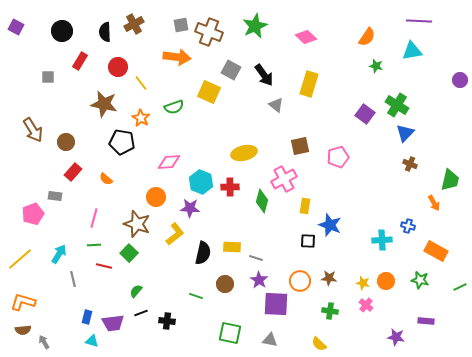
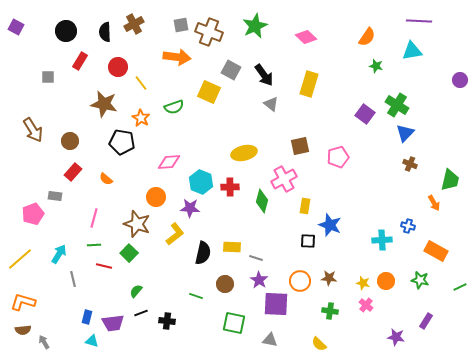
black circle at (62, 31): moved 4 px right
gray triangle at (276, 105): moved 5 px left, 1 px up
brown circle at (66, 142): moved 4 px right, 1 px up
purple rectangle at (426, 321): rotated 63 degrees counterclockwise
green square at (230, 333): moved 4 px right, 10 px up
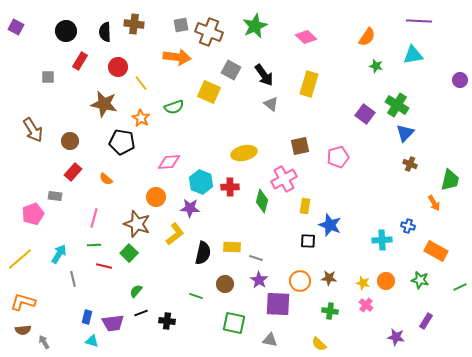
brown cross at (134, 24): rotated 36 degrees clockwise
cyan triangle at (412, 51): moved 1 px right, 4 px down
purple square at (276, 304): moved 2 px right
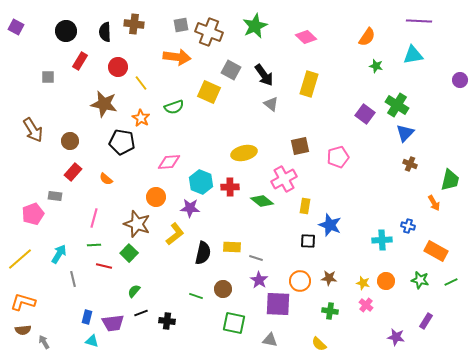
green diamond at (262, 201): rotated 65 degrees counterclockwise
brown circle at (225, 284): moved 2 px left, 5 px down
green line at (460, 287): moved 9 px left, 5 px up
green semicircle at (136, 291): moved 2 px left
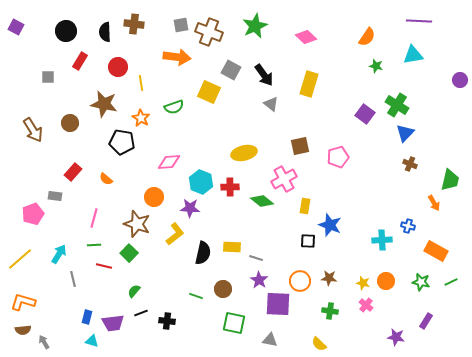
yellow line at (141, 83): rotated 28 degrees clockwise
brown circle at (70, 141): moved 18 px up
orange circle at (156, 197): moved 2 px left
green star at (420, 280): moved 1 px right, 2 px down
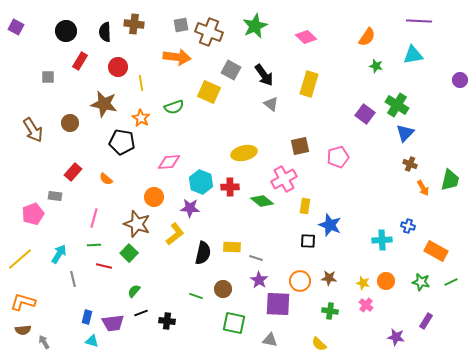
orange arrow at (434, 203): moved 11 px left, 15 px up
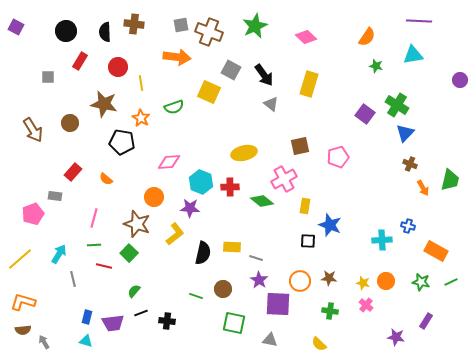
cyan triangle at (92, 341): moved 6 px left
